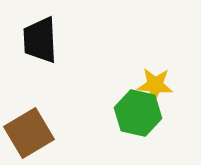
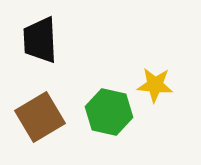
green hexagon: moved 29 px left, 1 px up
brown square: moved 11 px right, 16 px up
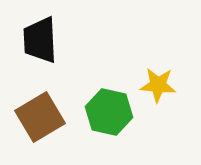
yellow star: moved 3 px right
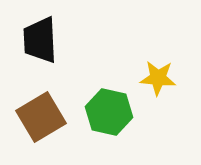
yellow star: moved 7 px up
brown square: moved 1 px right
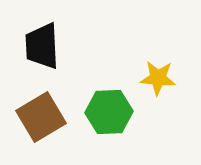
black trapezoid: moved 2 px right, 6 px down
green hexagon: rotated 15 degrees counterclockwise
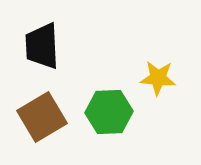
brown square: moved 1 px right
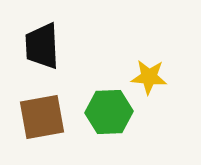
yellow star: moved 9 px left, 1 px up
brown square: rotated 21 degrees clockwise
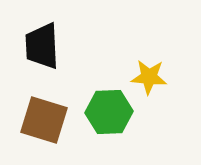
brown square: moved 2 px right, 3 px down; rotated 27 degrees clockwise
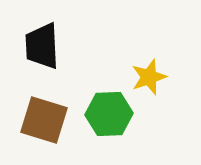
yellow star: rotated 24 degrees counterclockwise
green hexagon: moved 2 px down
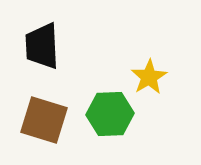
yellow star: rotated 12 degrees counterclockwise
green hexagon: moved 1 px right
